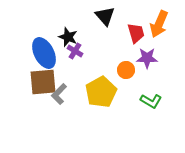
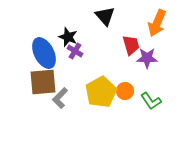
orange arrow: moved 2 px left, 1 px up
red trapezoid: moved 5 px left, 12 px down
orange circle: moved 1 px left, 21 px down
gray L-shape: moved 1 px right, 4 px down
green L-shape: rotated 25 degrees clockwise
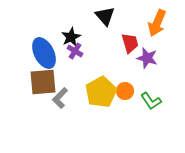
black star: moved 3 px right; rotated 24 degrees clockwise
red trapezoid: moved 1 px left, 2 px up
purple star: rotated 15 degrees clockwise
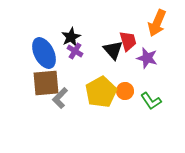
black triangle: moved 8 px right, 34 px down
red trapezoid: moved 2 px left, 2 px up
brown square: moved 3 px right, 1 px down
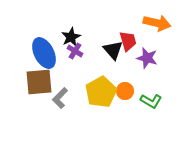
orange arrow: rotated 100 degrees counterclockwise
brown square: moved 7 px left, 1 px up
green L-shape: rotated 25 degrees counterclockwise
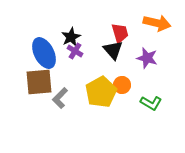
red trapezoid: moved 8 px left, 8 px up
orange circle: moved 3 px left, 6 px up
green L-shape: moved 2 px down
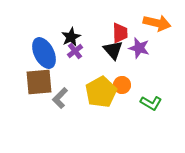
red trapezoid: rotated 15 degrees clockwise
purple cross: rotated 21 degrees clockwise
purple star: moved 8 px left, 10 px up
